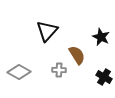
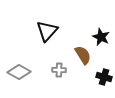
brown semicircle: moved 6 px right
black cross: rotated 14 degrees counterclockwise
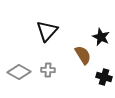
gray cross: moved 11 px left
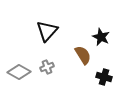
gray cross: moved 1 px left, 3 px up; rotated 24 degrees counterclockwise
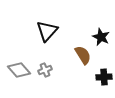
gray cross: moved 2 px left, 3 px down
gray diamond: moved 2 px up; rotated 20 degrees clockwise
black cross: rotated 21 degrees counterclockwise
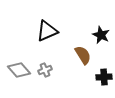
black triangle: rotated 25 degrees clockwise
black star: moved 2 px up
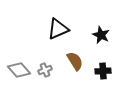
black triangle: moved 11 px right, 2 px up
brown semicircle: moved 8 px left, 6 px down
black cross: moved 1 px left, 6 px up
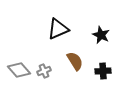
gray cross: moved 1 px left, 1 px down
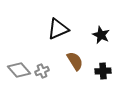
gray cross: moved 2 px left
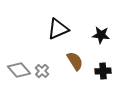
black star: rotated 18 degrees counterclockwise
gray cross: rotated 24 degrees counterclockwise
